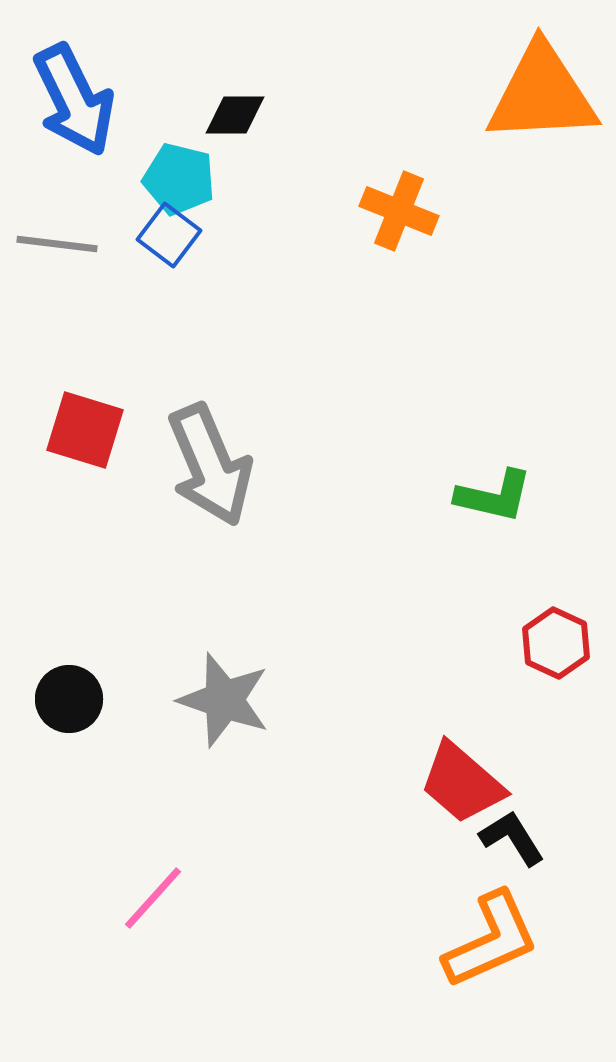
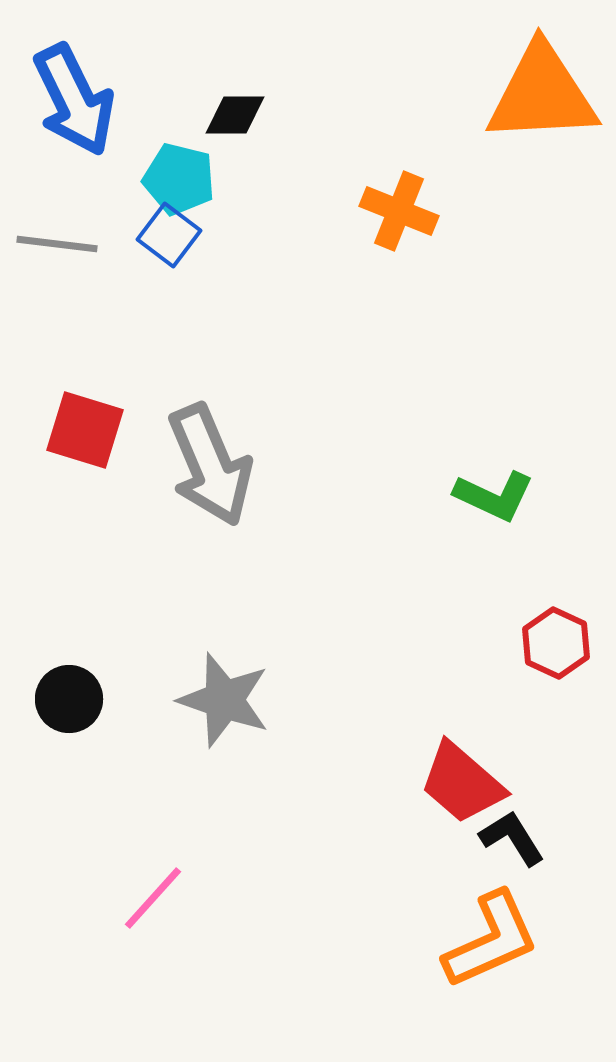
green L-shape: rotated 12 degrees clockwise
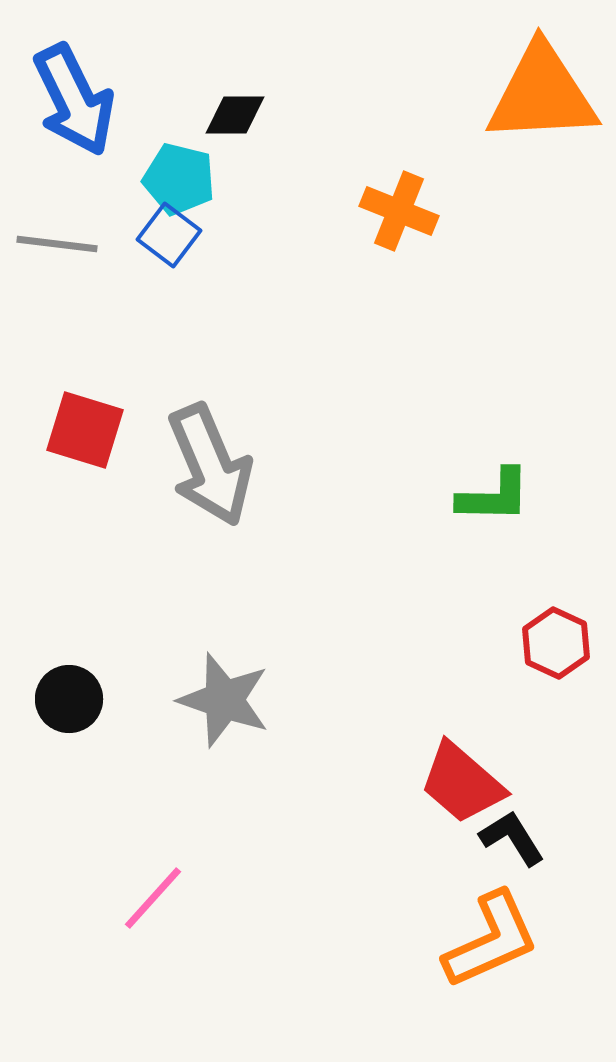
green L-shape: rotated 24 degrees counterclockwise
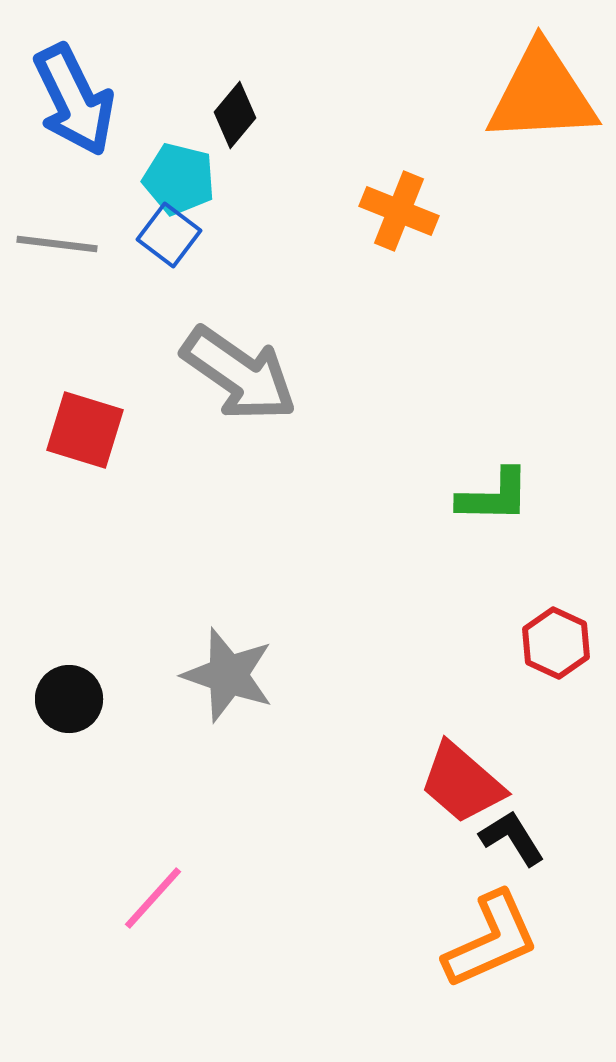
black diamond: rotated 50 degrees counterclockwise
gray arrow: moved 29 px right, 91 px up; rotated 32 degrees counterclockwise
gray star: moved 4 px right, 25 px up
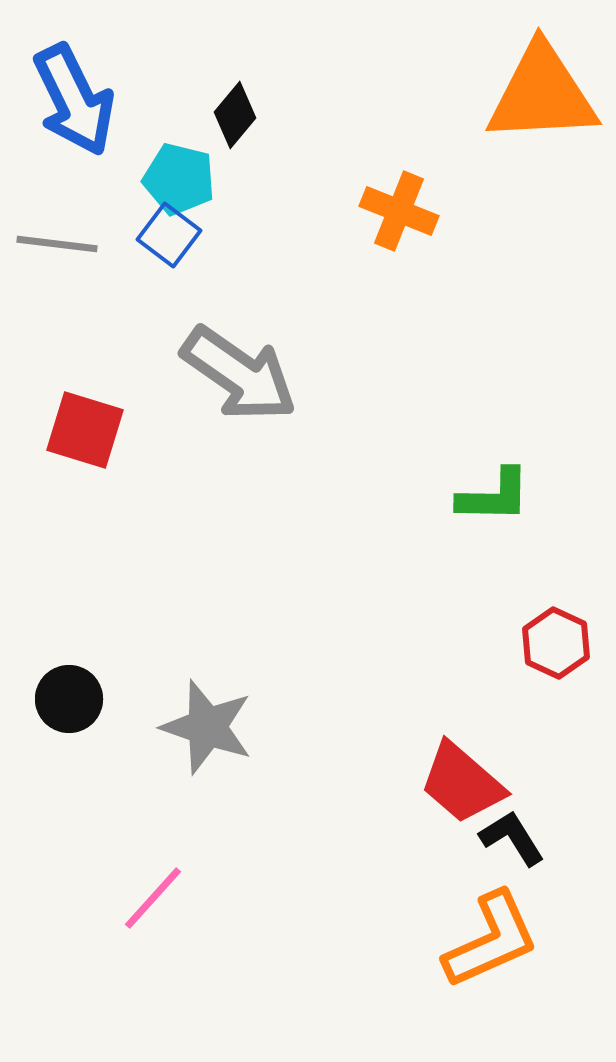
gray star: moved 21 px left, 52 px down
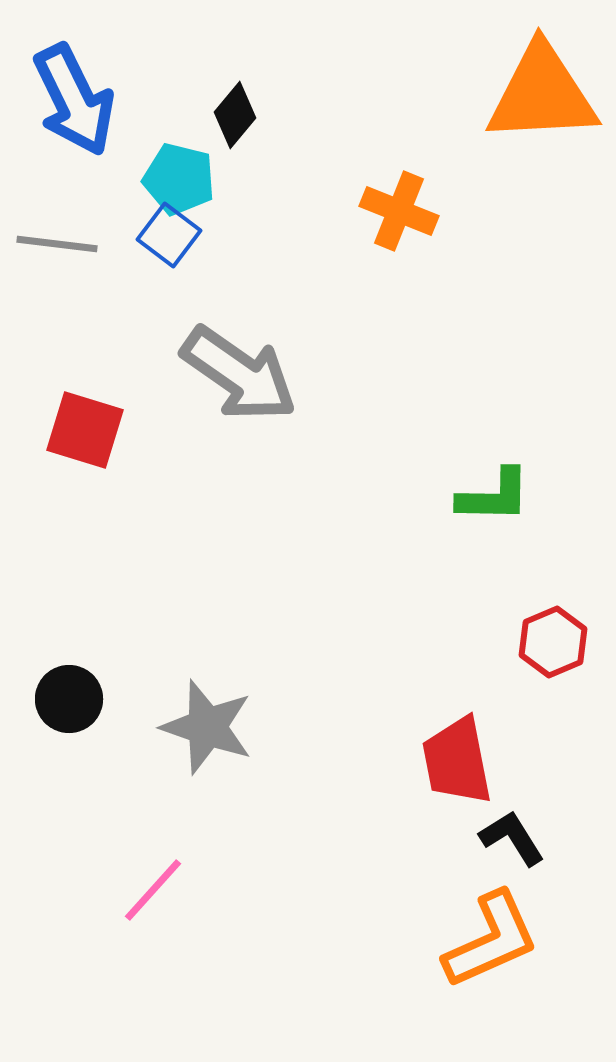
red hexagon: moved 3 px left, 1 px up; rotated 12 degrees clockwise
red trapezoid: moved 5 px left, 22 px up; rotated 38 degrees clockwise
pink line: moved 8 px up
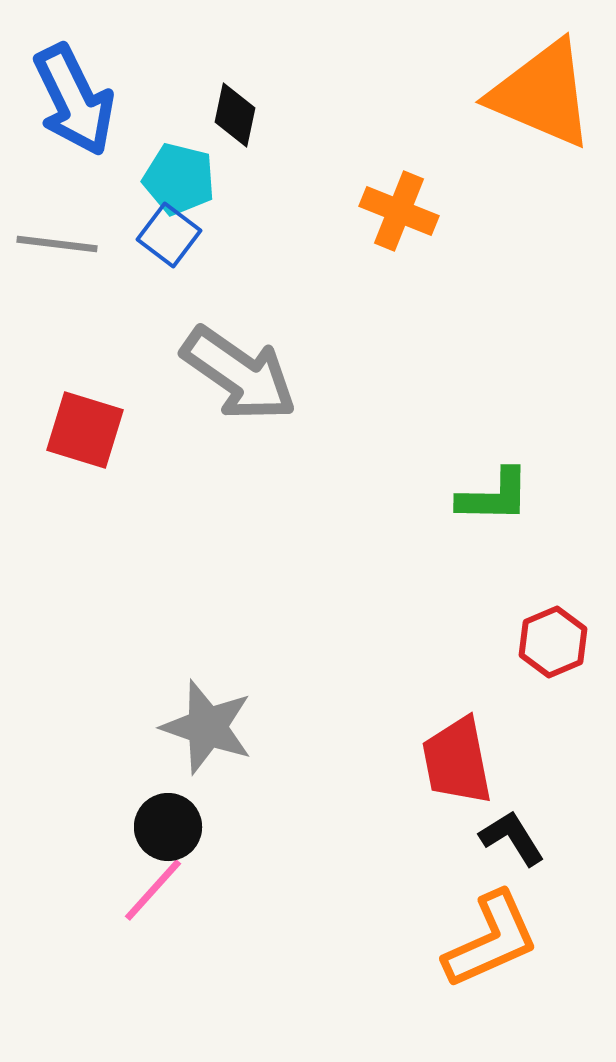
orange triangle: rotated 26 degrees clockwise
black diamond: rotated 28 degrees counterclockwise
black circle: moved 99 px right, 128 px down
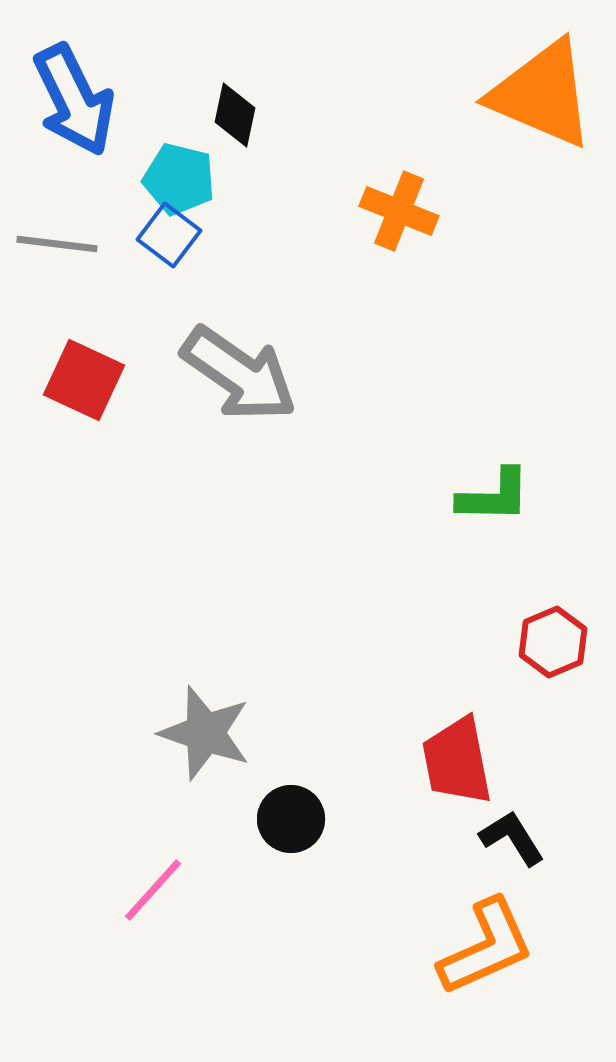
red square: moved 1 px left, 50 px up; rotated 8 degrees clockwise
gray star: moved 2 px left, 6 px down
black circle: moved 123 px right, 8 px up
orange L-shape: moved 5 px left, 7 px down
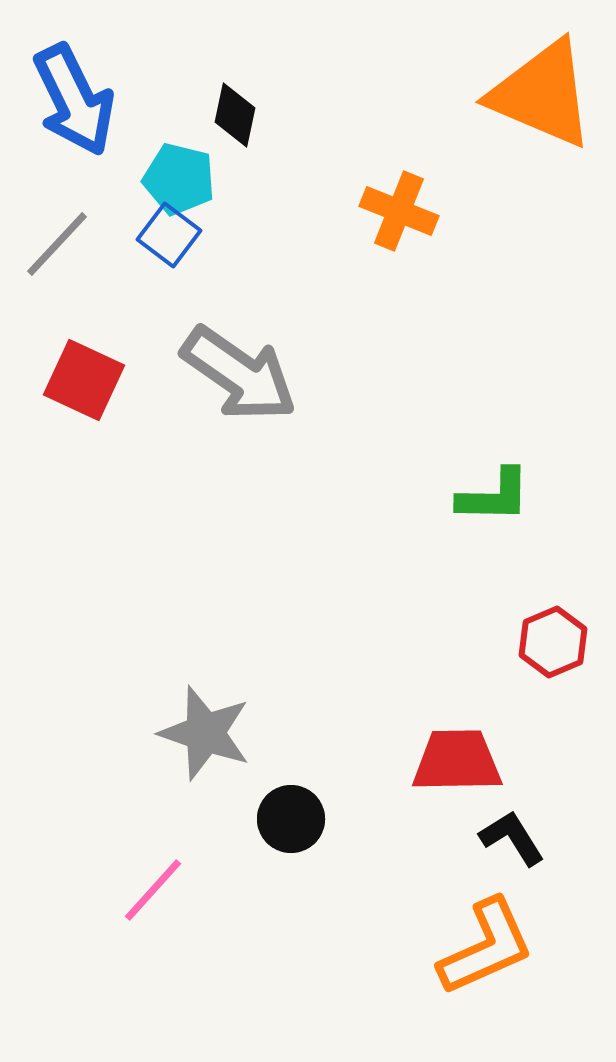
gray line: rotated 54 degrees counterclockwise
red trapezoid: rotated 100 degrees clockwise
